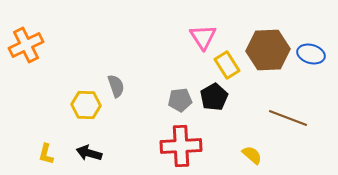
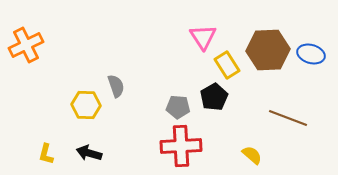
gray pentagon: moved 2 px left, 7 px down; rotated 10 degrees clockwise
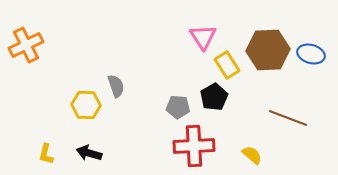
red cross: moved 13 px right
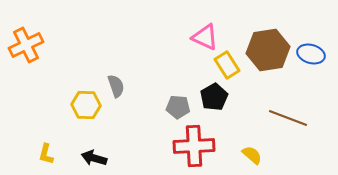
pink triangle: moved 2 px right; rotated 32 degrees counterclockwise
brown hexagon: rotated 6 degrees counterclockwise
black arrow: moved 5 px right, 5 px down
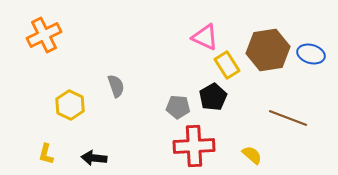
orange cross: moved 18 px right, 10 px up
black pentagon: moved 1 px left
yellow hexagon: moved 16 px left; rotated 24 degrees clockwise
black arrow: rotated 10 degrees counterclockwise
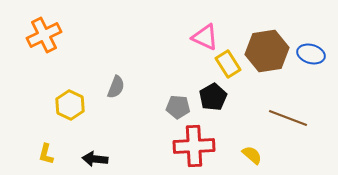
brown hexagon: moved 1 px left, 1 px down
yellow rectangle: moved 1 px right, 1 px up
gray semicircle: moved 1 px down; rotated 40 degrees clockwise
black arrow: moved 1 px right, 1 px down
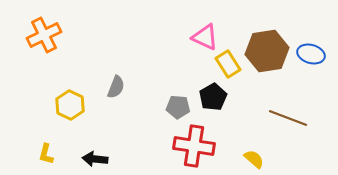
red cross: rotated 12 degrees clockwise
yellow semicircle: moved 2 px right, 4 px down
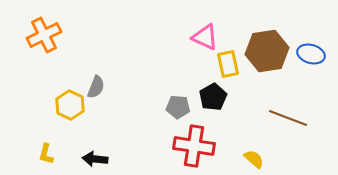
yellow rectangle: rotated 20 degrees clockwise
gray semicircle: moved 20 px left
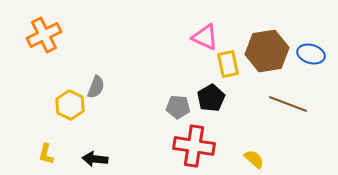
black pentagon: moved 2 px left, 1 px down
brown line: moved 14 px up
